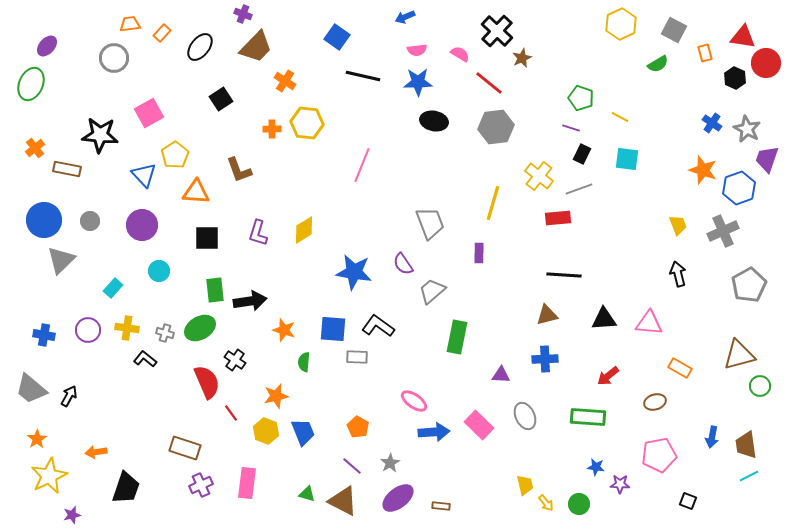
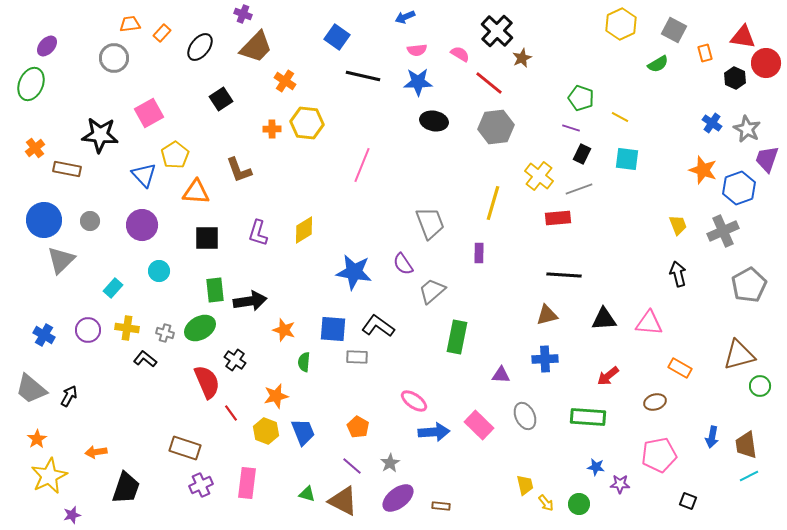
blue cross at (44, 335): rotated 20 degrees clockwise
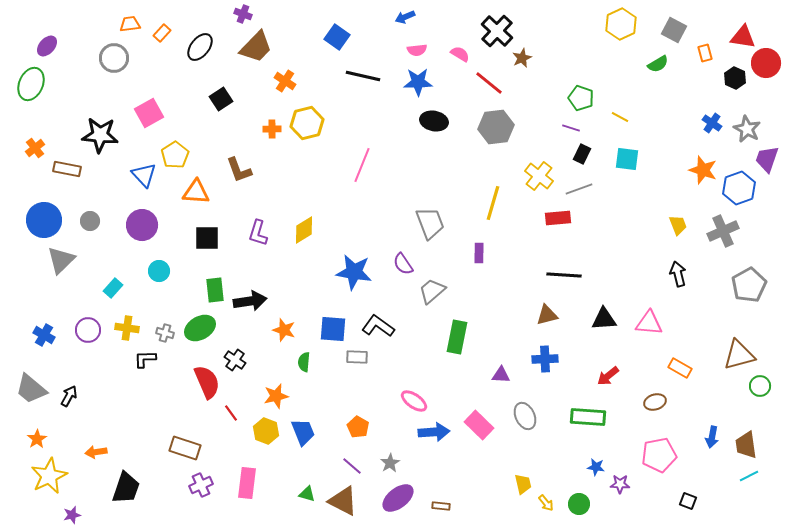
yellow hexagon at (307, 123): rotated 20 degrees counterclockwise
black L-shape at (145, 359): rotated 40 degrees counterclockwise
yellow trapezoid at (525, 485): moved 2 px left, 1 px up
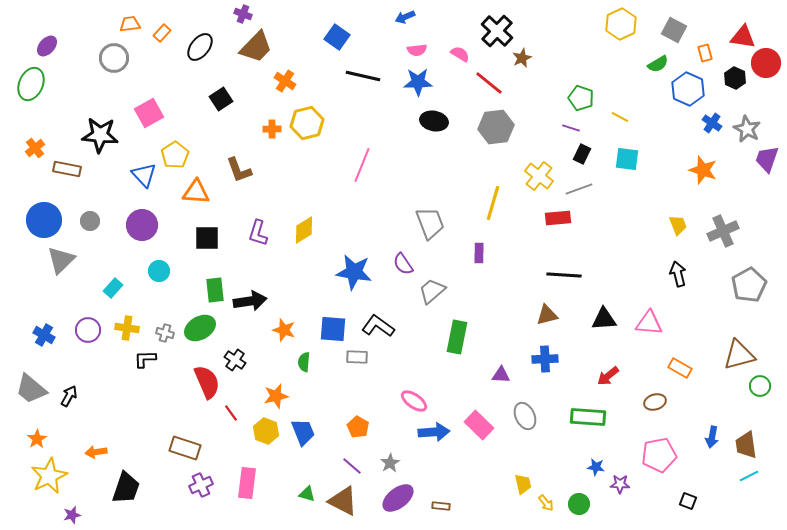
blue hexagon at (739, 188): moved 51 px left, 99 px up; rotated 16 degrees counterclockwise
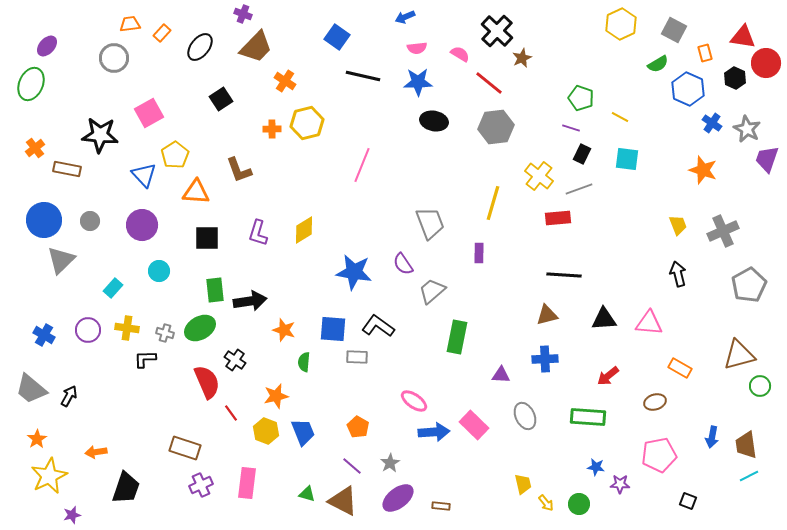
pink semicircle at (417, 50): moved 2 px up
pink rectangle at (479, 425): moved 5 px left
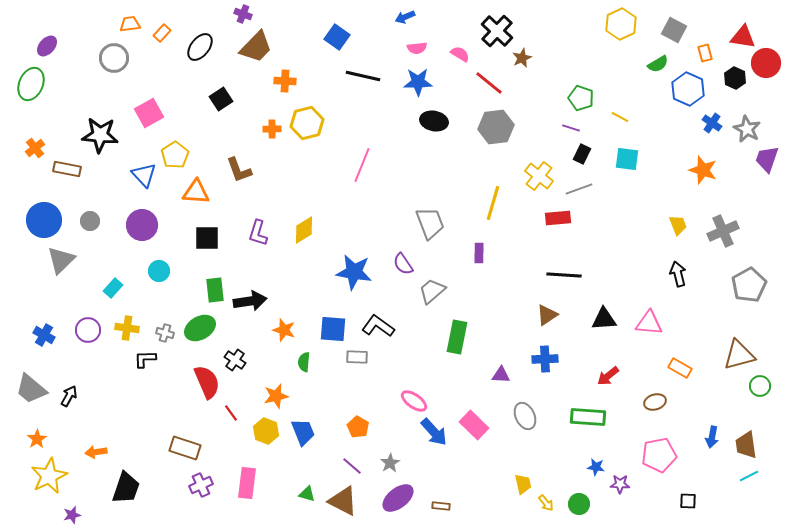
orange cross at (285, 81): rotated 30 degrees counterclockwise
brown triangle at (547, 315): rotated 20 degrees counterclockwise
blue arrow at (434, 432): rotated 52 degrees clockwise
black square at (688, 501): rotated 18 degrees counterclockwise
